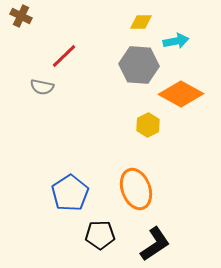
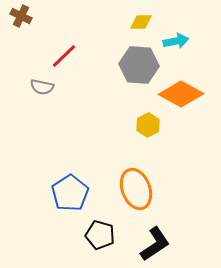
black pentagon: rotated 16 degrees clockwise
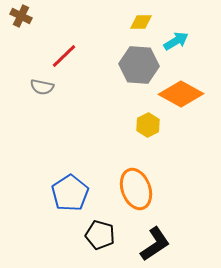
cyan arrow: rotated 20 degrees counterclockwise
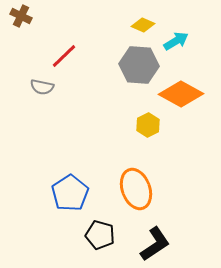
yellow diamond: moved 2 px right, 3 px down; rotated 25 degrees clockwise
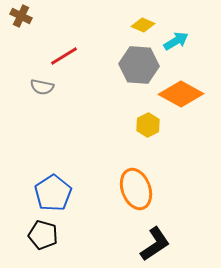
red line: rotated 12 degrees clockwise
blue pentagon: moved 17 px left
black pentagon: moved 57 px left
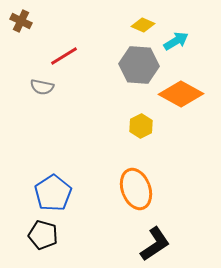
brown cross: moved 5 px down
yellow hexagon: moved 7 px left, 1 px down
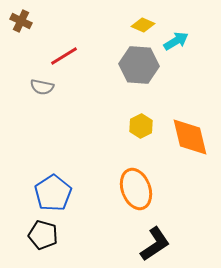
orange diamond: moved 9 px right, 43 px down; rotated 48 degrees clockwise
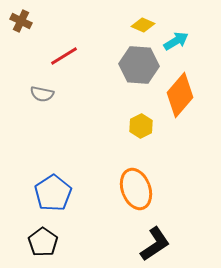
gray semicircle: moved 7 px down
orange diamond: moved 10 px left, 42 px up; rotated 54 degrees clockwise
black pentagon: moved 7 px down; rotated 20 degrees clockwise
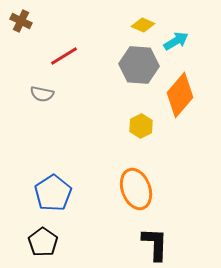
black L-shape: rotated 54 degrees counterclockwise
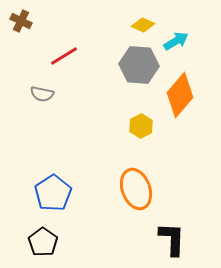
black L-shape: moved 17 px right, 5 px up
